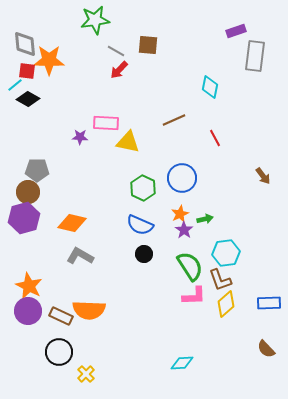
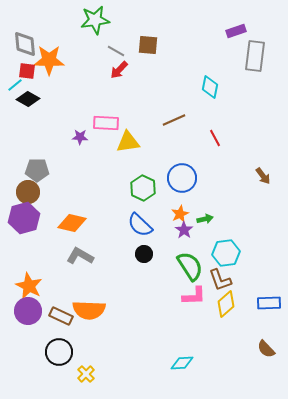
yellow triangle at (128, 142): rotated 20 degrees counterclockwise
blue semicircle at (140, 225): rotated 20 degrees clockwise
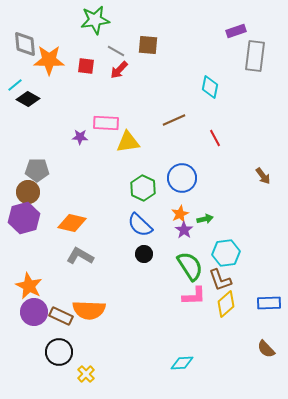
red square at (27, 71): moved 59 px right, 5 px up
purple circle at (28, 311): moved 6 px right, 1 px down
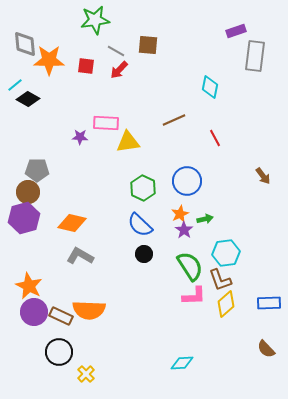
blue circle at (182, 178): moved 5 px right, 3 px down
